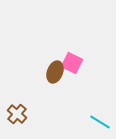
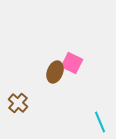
brown cross: moved 1 px right, 11 px up
cyan line: rotated 35 degrees clockwise
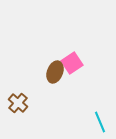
pink square: rotated 30 degrees clockwise
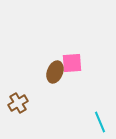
pink square: rotated 30 degrees clockwise
brown cross: rotated 18 degrees clockwise
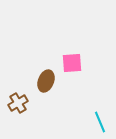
brown ellipse: moved 9 px left, 9 px down
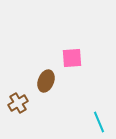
pink square: moved 5 px up
cyan line: moved 1 px left
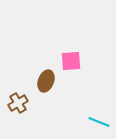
pink square: moved 1 px left, 3 px down
cyan line: rotated 45 degrees counterclockwise
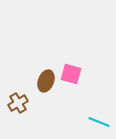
pink square: moved 13 px down; rotated 20 degrees clockwise
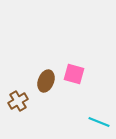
pink square: moved 3 px right
brown cross: moved 2 px up
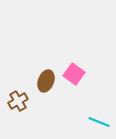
pink square: rotated 20 degrees clockwise
